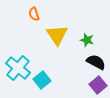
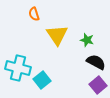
cyan cross: rotated 25 degrees counterclockwise
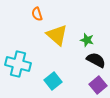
orange semicircle: moved 3 px right
yellow triangle: rotated 15 degrees counterclockwise
black semicircle: moved 2 px up
cyan cross: moved 4 px up
cyan square: moved 11 px right, 1 px down
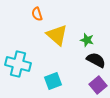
cyan square: rotated 18 degrees clockwise
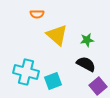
orange semicircle: rotated 72 degrees counterclockwise
green star: rotated 24 degrees counterclockwise
black semicircle: moved 10 px left, 4 px down
cyan cross: moved 8 px right, 8 px down
purple square: moved 1 px down
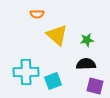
black semicircle: rotated 30 degrees counterclockwise
cyan cross: rotated 15 degrees counterclockwise
purple square: moved 3 px left; rotated 36 degrees counterclockwise
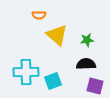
orange semicircle: moved 2 px right, 1 px down
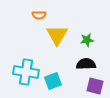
yellow triangle: rotated 20 degrees clockwise
cyan cross: rotated 10 degrees clockwise
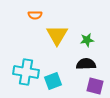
orange semicircle: moved 4 px left
